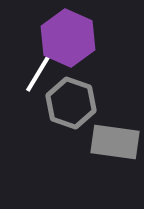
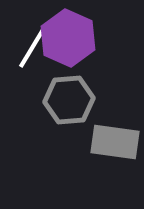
white line: moved 7 px left, 24 px up
gray hexagon: moved 2 px left, 3 px up; rotated 24 degrees counterclockwise
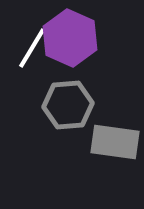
purple hexagon: moved 2 px right
gray hexagon: moved 1 px left, 5 px down
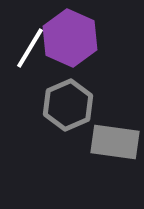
white line: moved 2 px left
gray hexagon: rotated 18 degrees counterclockwise
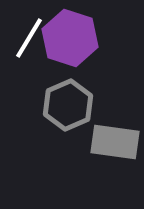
purple hexagon: rotated 6 degrees counterclockwise
white line: moved 1 px left, 10 px up
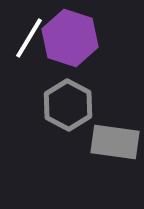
gray hexagon: rotated 9 degrees counterclockwise
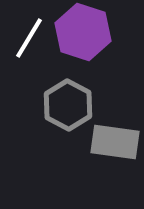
purple hexagon: moved 13 px right, 6 px up
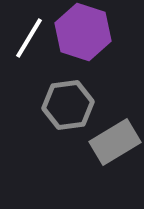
gray hexagon: rotated 24 degrees clockwise
gray rectangle: rotated 39 degrees counterclockwise
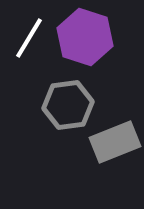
purple hexagon: moved 2 px right, 5 px down
gray rectangle: rotated 9 degrees clockwise
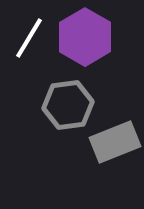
purple hexagon: rotated 12 degrees clockwise
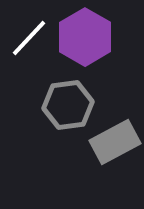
white line: rotated 12 degrees clockwise
gray rectangle: rotated 6 degrees counterclockwise
